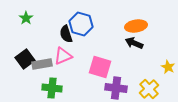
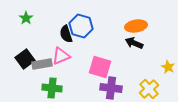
blue hexagon: moved 2 px down
pink triangle: moved 2 px left
purple cross: moved 5 px left
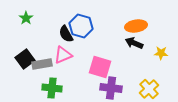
black semicircle: rotated 12 degrees counterclockwise
pink triangle: moved 2 px right, 1 px up
yellow star: moved 7 px left, 14 px up; rotated 24 degrees counterclockwise
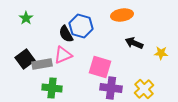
orange ellipse: moved 14 px left, 11 px up
yellow cross: moved 5 px left
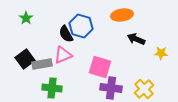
black arrow: moved 2 px right, 4 px up
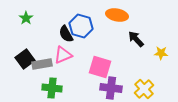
orange ellipse: moved 5 px left; rotated 20 degrees clockwise
black arrow: rotated 24 degrees clockwise
